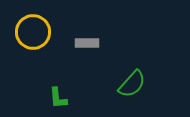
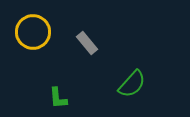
gray rectangle: rotated 50 degrees clockwise
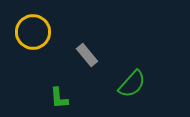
gray rectangle: moved 12 px down
green L-shape: moved 1 px right
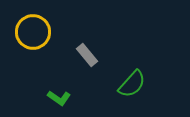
green L-shape: rotated 50 degrees counterclockwise
